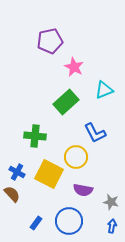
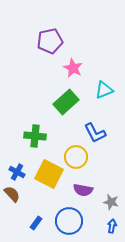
pink star: moved 1 px left, 1 px down
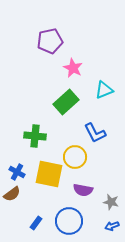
yellow circle: moved 1 px left
yellow square: rotated 16 degrees counterclockwise
brown semicircle: rotated 96 degrees clockwise
blue arrow: rotated 120 degrees counterclockwise
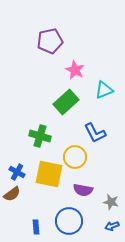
pink star: moved 2 px right, 2 px down
green cross: moved 5 px right; rotated 10 degrees clockwise
blue rectangle: moved 4 px down; rotated 40 degrees counterclockwise
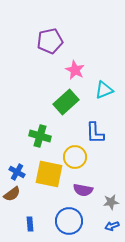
blue L-shape: rotated 25 degrees clockwise
gray star: rotated 21 degrees counterclockwise
blue rectangle: moved 6 px left, 3 px up
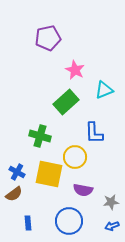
purple pentagon: moved 2 px left, 3 px up
blue L-shape: moved 1 px left
brown semicircle: moved 2 px right
blue rectangle: moved 2 px left, 1 px up
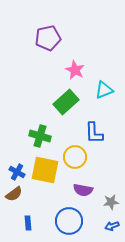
yellow square: moved 4 px left, 4 px up
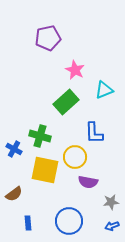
blue cross: moved 3 px left, 23 px up
purple semicircle: moved 5 px right, 8 px up
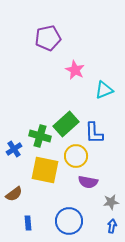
green rectangle: moved 22 px down
blue cross: rotated 28 degrees clockwise
yellow circle: moved 1 px right, 1 px up
blue arrow: rotated 120 degrees clockwise
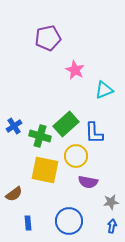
blue cross: moved 23 px up
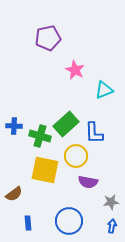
blue cross: rotated 35 degrees clockwise
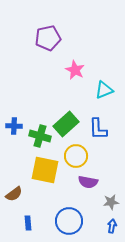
blue L-shape: moved 4 px right, 4 px up
